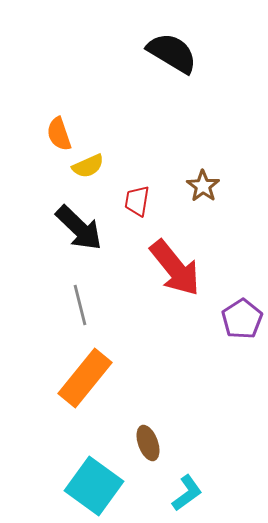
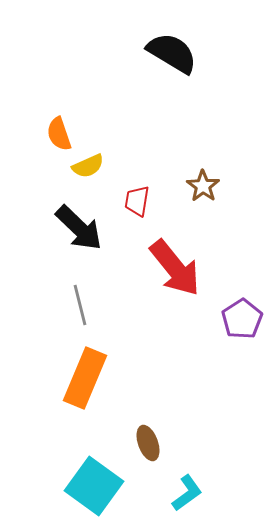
orange rectangle: rotated 16 degrees counterclockwise
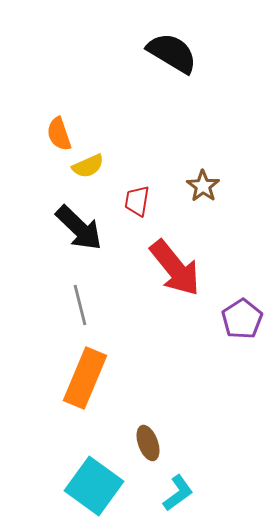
cyan L-shape: moved 9 px left
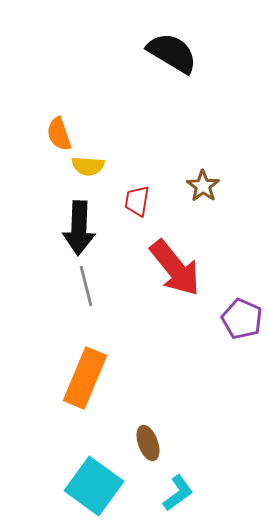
yellow semicircle: rotated 28 degrees clockwise
black arrow: rotated 48 degrees clockwise
gray line: moved 6 px right, 19 px up
purple pentagon: rotated 15 degrees counterclockwise
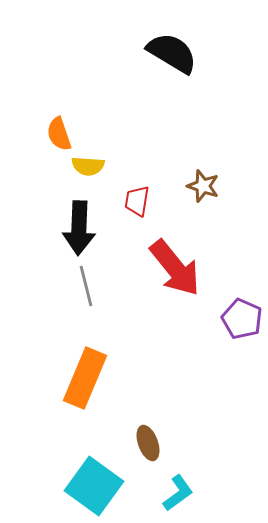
brown star: rotated 16 degrees counterclockwise
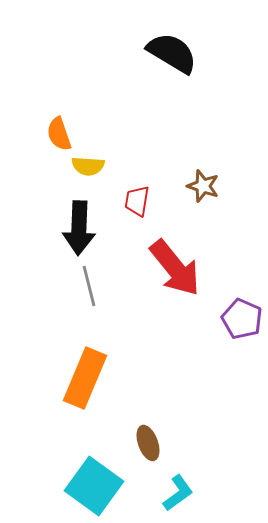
gray line: moved 3 px right
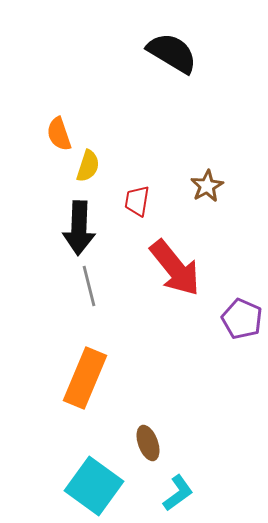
yellow semicircle: rotated 76 degrees counterclockwise
brown star: moved 4 px right; rotated 24 degrees clockwise
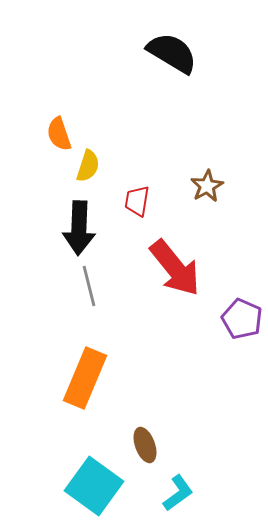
brown ellipse: moved 3 px left, 2 px down
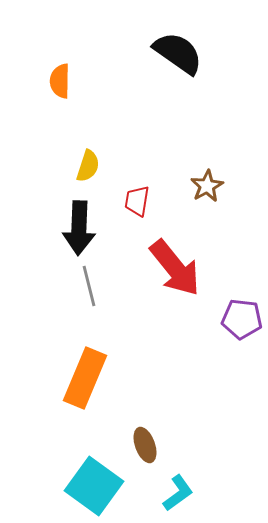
black semicircle: moved 6 px right; rotated 4 degrees clockwise
orange semicircle: moved 1 px right, 53 px up; rotated 20 degrees clockwise
purple pentagon: rotated 18 degrees counterclockwise
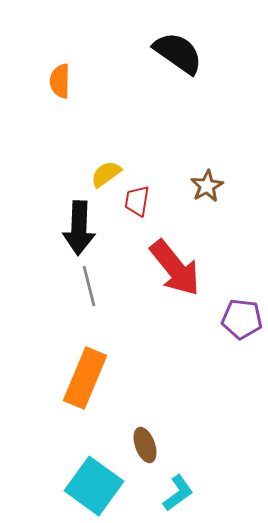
yellow semicircle: moved 18 px right, 8 px down; rotated 144 degrees counterclockwise
